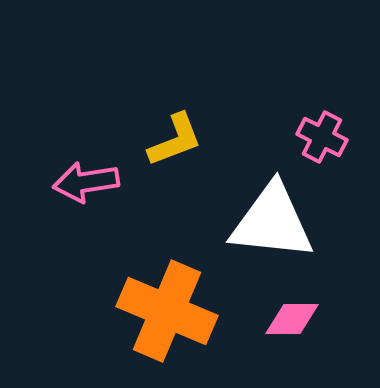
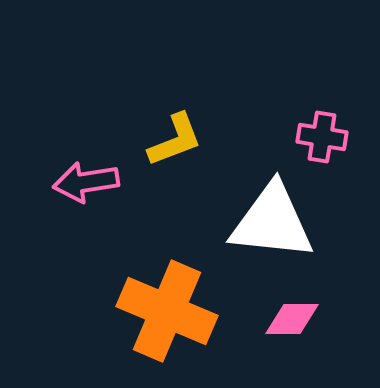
pink cross: rotated 18 degrees counterclockwise
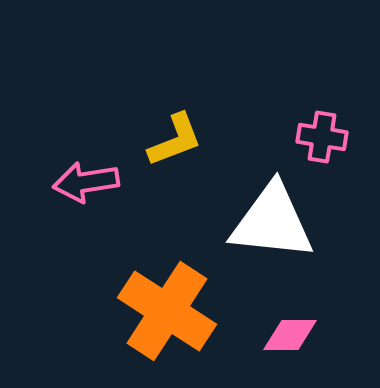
orange cross: rotated 10 degrees clockwise
pink diamond: moved 2 px left, 16 px down
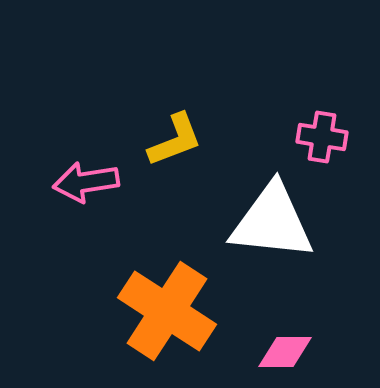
pink diamond: moved 5 px left, 17 px down
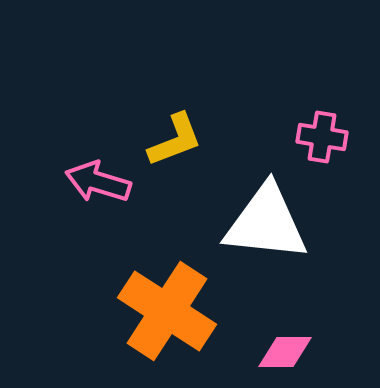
pink arrow: moved 12 px right; rotated 26 degrees clockwise
white triangle: moved 6 px left, 1 px down
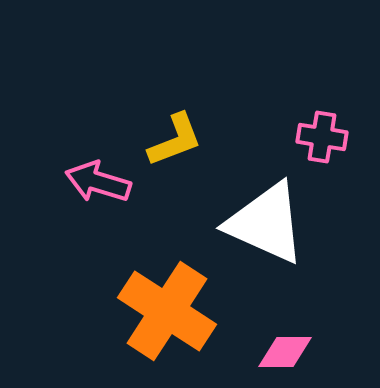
white triangle: rotated 18 degrees clockwise
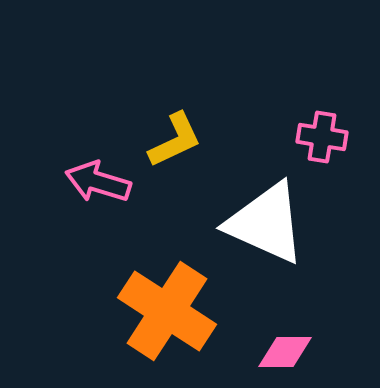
yellow L-shape: rotated 4 degrees counterclockwise
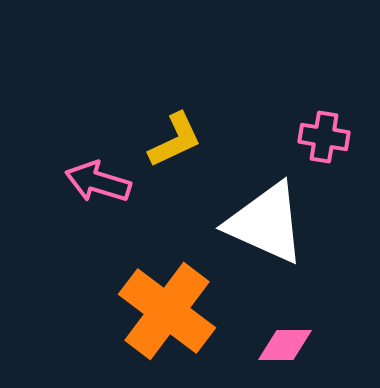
pink cross: moved 2 px right
orange cross: rotated 4 degrees clockwise
pink diamond: moved 7 px up
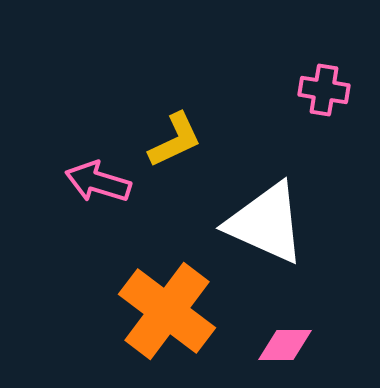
pink cross: moved 47 px up
